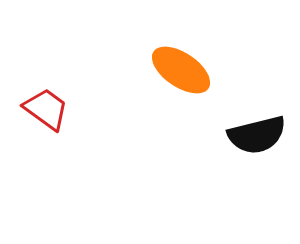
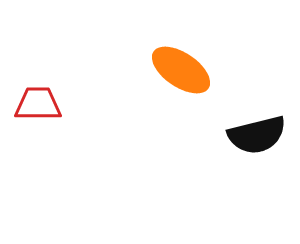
red trapezoid: moved 8 px left, 5 px up; rotated 36 degrees counterclockwise
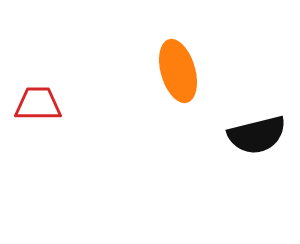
orange ellipse: moved 3 px left, 1 px down; rotated 40 degrees clockwise
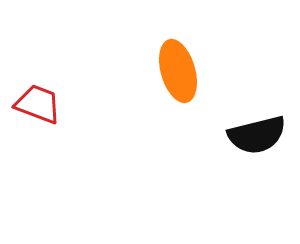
red trapezoid: rotated 21 degrees clockwise
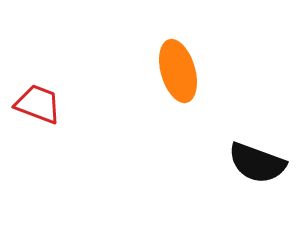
black semicircle: moved 28 px down; rotated 34 degrees clockwise
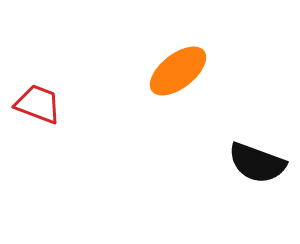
orange ellipse: rotated 68 degrees clockwise
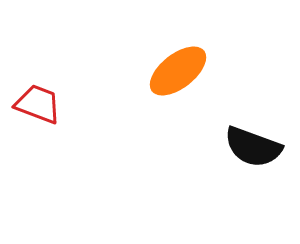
black semicircle: moved 4 px left, 16 px up
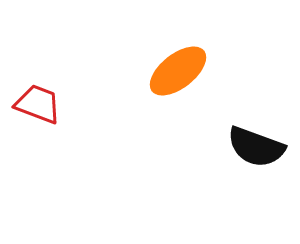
black semicircle: moved 3 px right
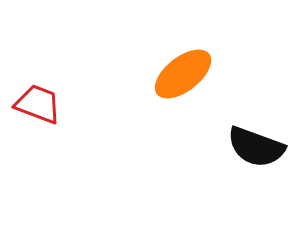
orange ellipse: moved 5 px right, 3 px down
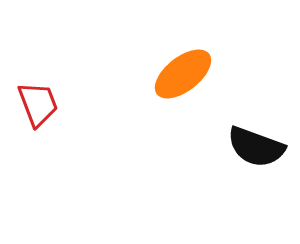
red trapezoid: rotated 48 degrees clockwise
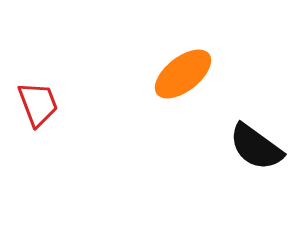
black semicircle: rotated 16 degrees clockwise
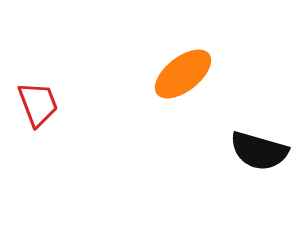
black semicircle: moved 3 px right, 4 px down; rotated 20 degrees counterclockwise
